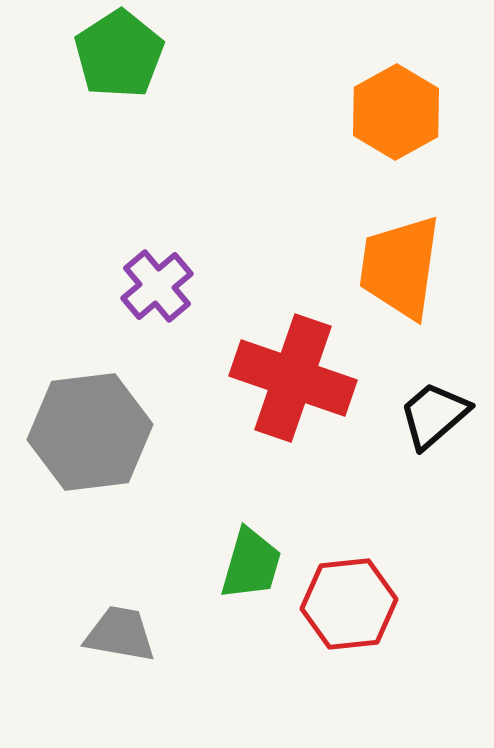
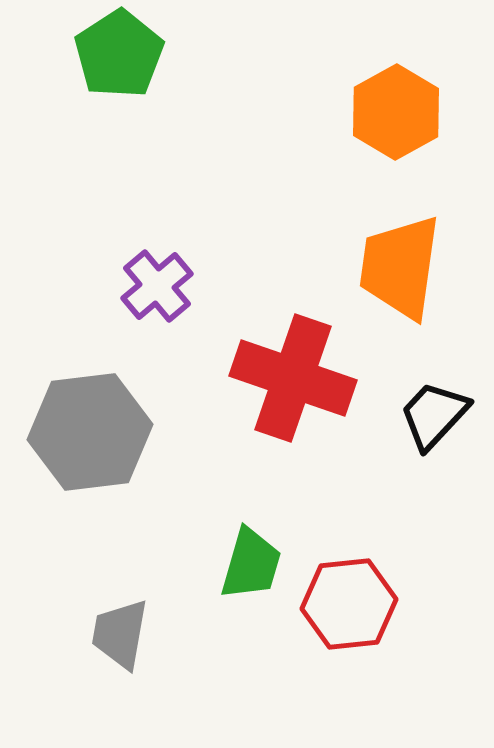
black trapezoid: rotated 6 degrees counterclockwise
gray trapezoid: rotated 90 degrees counterclockwise
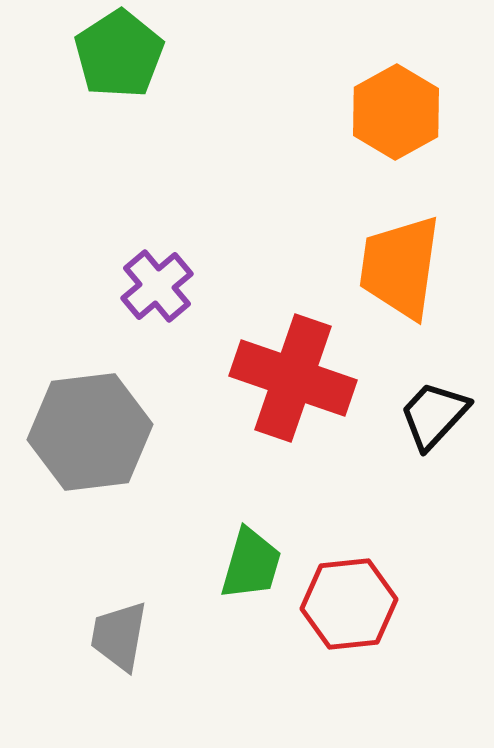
gray trapezoid: moved 1 px left, 2 px down
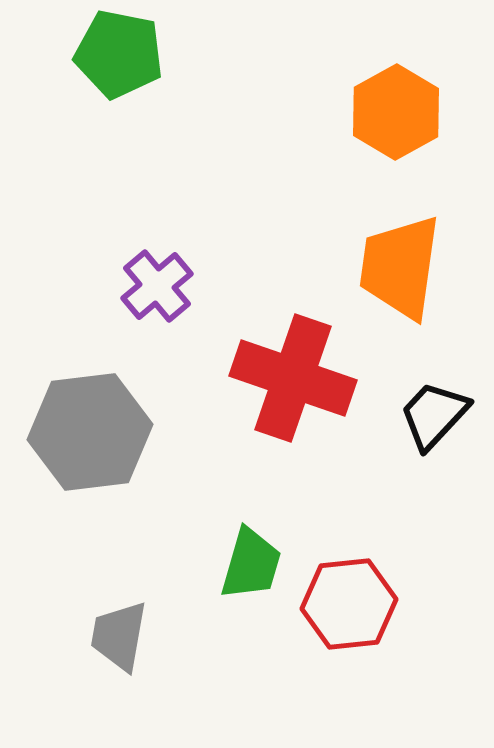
green pentagon: rotated 28 degrees counterclockwise
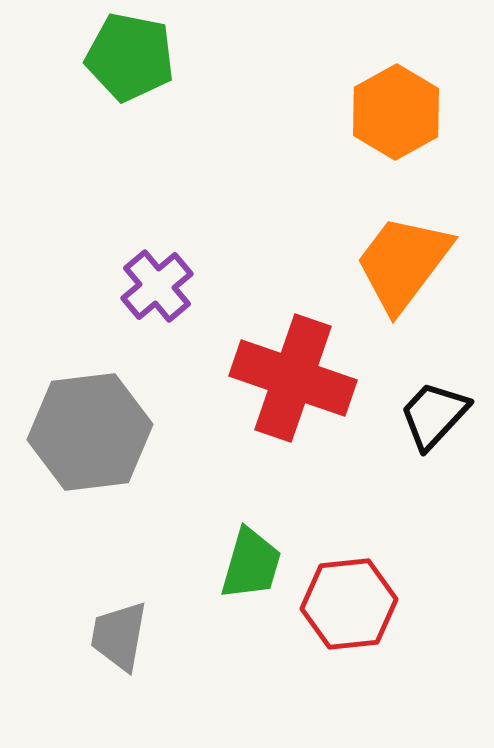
green pentagon: moved 11 px right, 3 px down
orange trapezoid: moved 3 px right, 4 px up; rotated 29 degrees clockwise
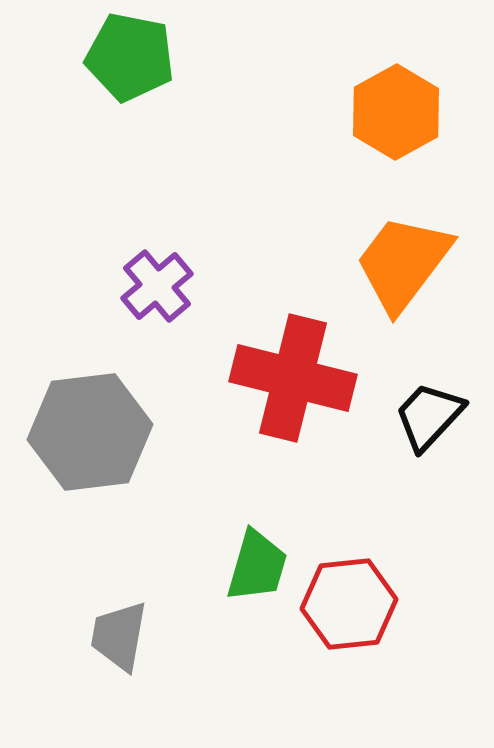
red cross: rotated 5 degrees counterclockwise
black trapezoid: moved 5 px left, 1 px down
green trapezoid: moved 6 px right, 2 px down
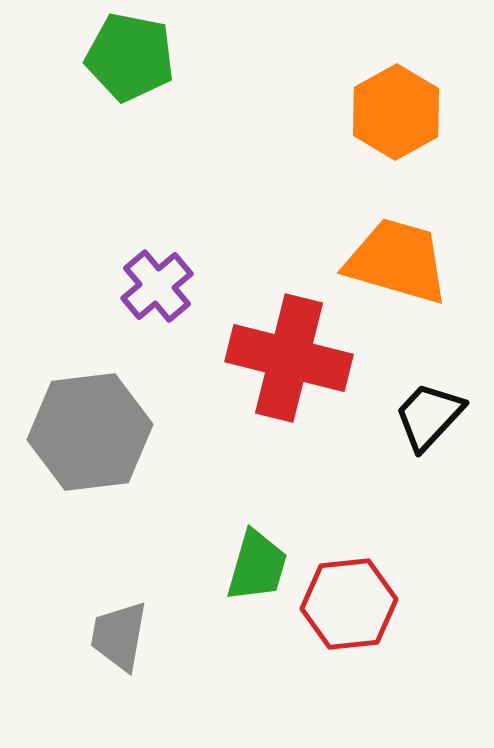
orange trapezoid: moved 6 px left, 2 px up; rotated 69 degrees clockwise
red cross: moved 4 px left, 20 px up
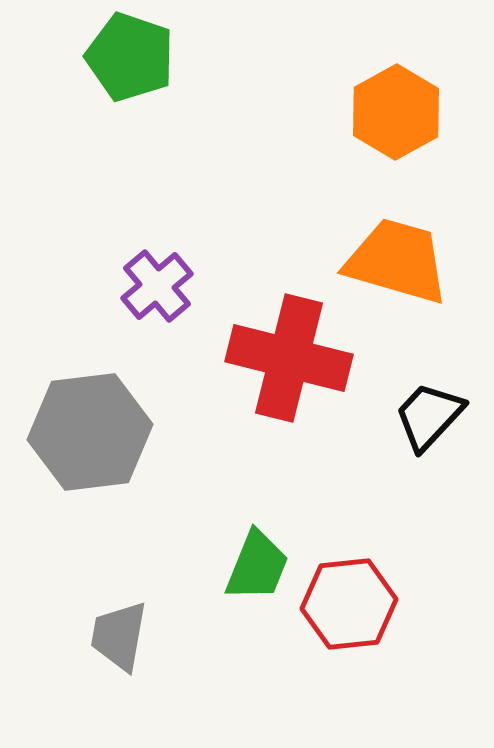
green pentagon: rotated 8 degrees clockwise
green trapezoid: rotated 6 degrees clockwise
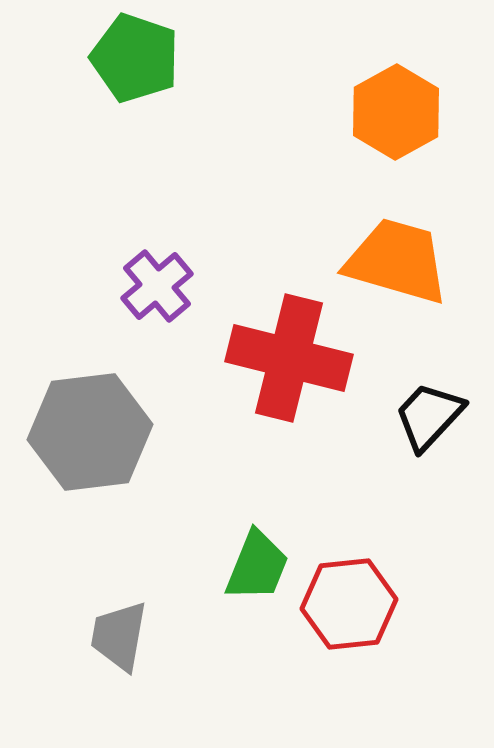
green pentagon: moved 5 px right, 1 px down
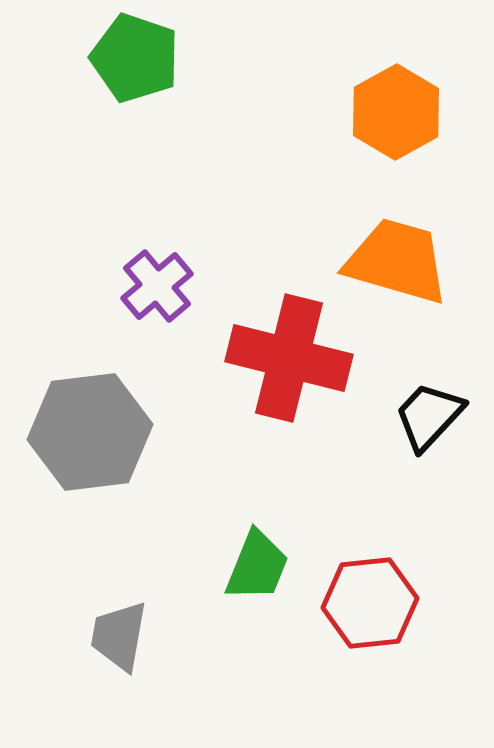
red hexagon: moved 21 px right, 1 px up
